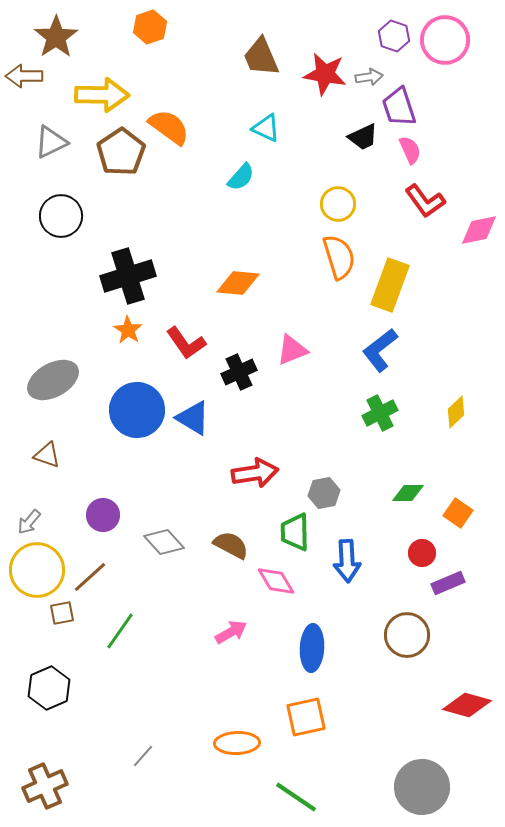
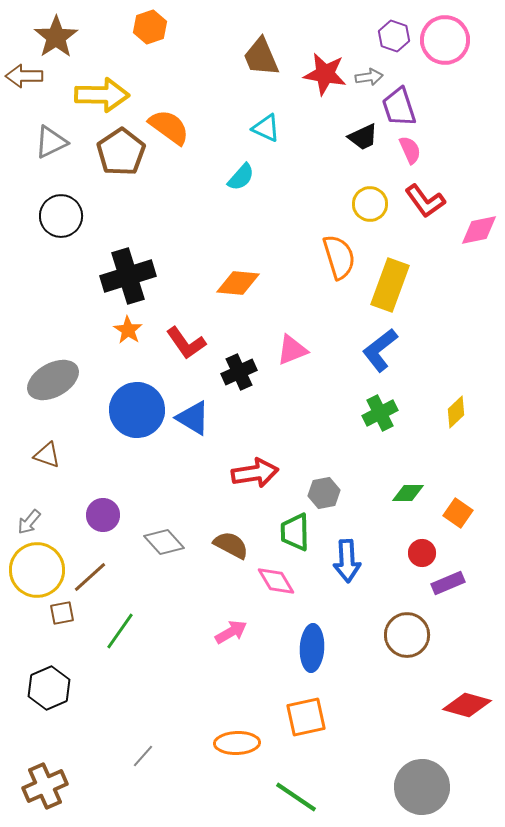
yellow circle at (338, 204): moved 32 px right
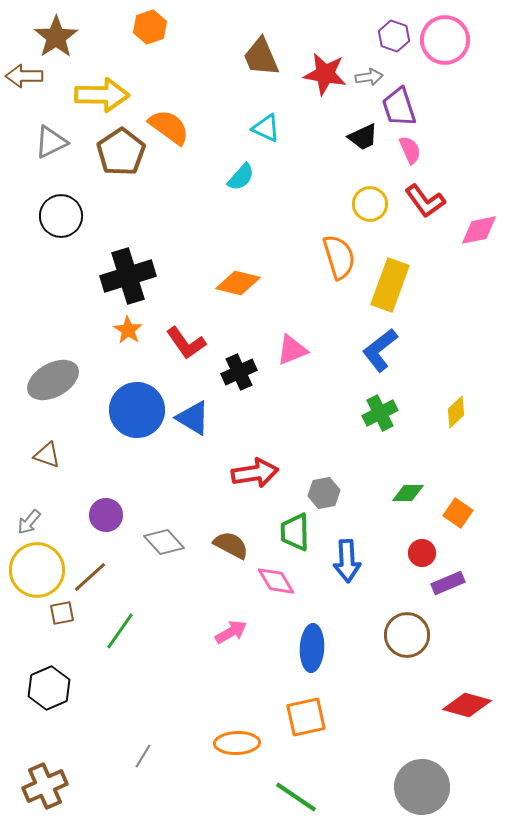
orange diamond at (238, 283): rotated 9 degrees clockwise
purple circle at (103, 515): moved 3 px right
gray line at (143, 756): rotated 10 degrees counterclockwise
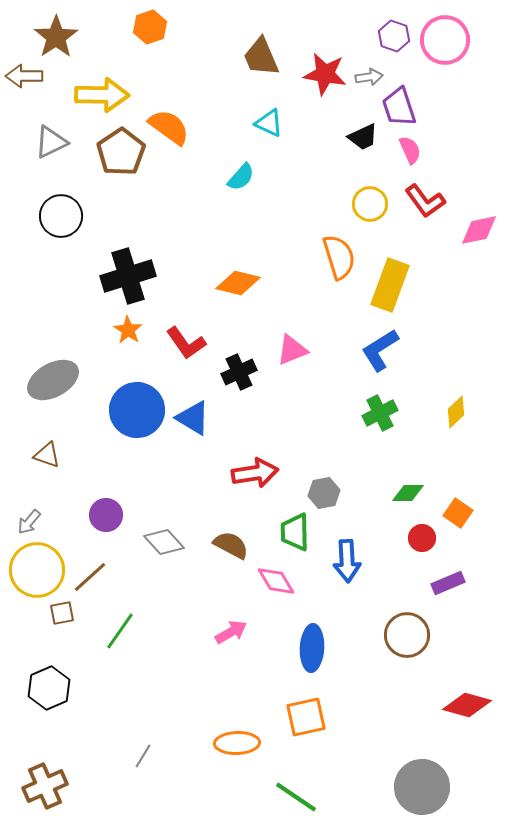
cyan triangle at (266, 128): moved 3 px right, 5 px up
blue L-shape at (380, 350): rotated 6 degrees clockwise
red circle at (422, 553): moved 15 px up
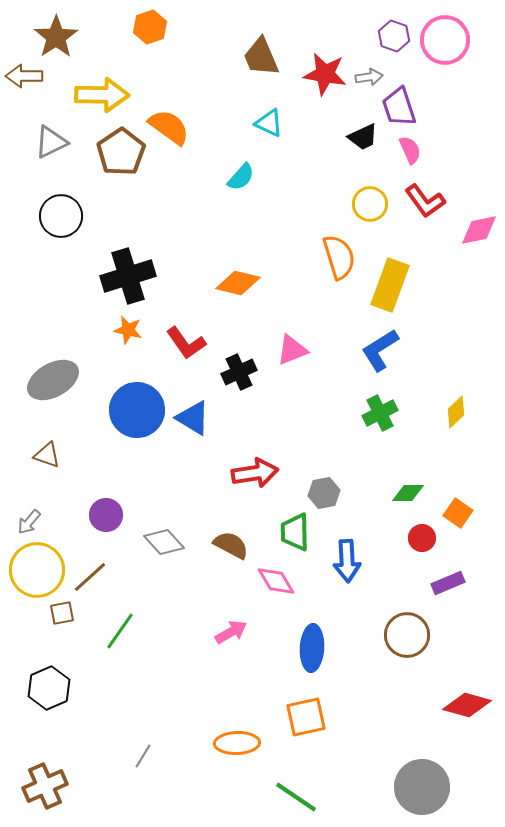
orange star at (128, 330): rotated 20 degrees counterclockwise
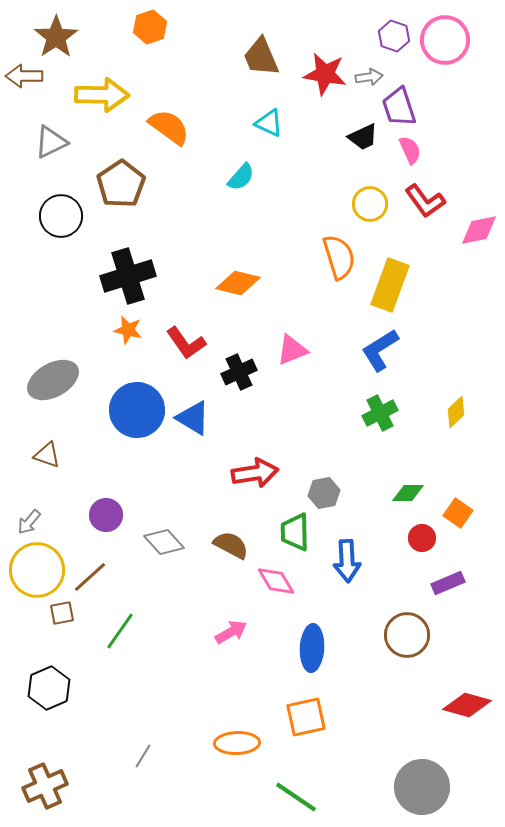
brown pentagon at (121, 152): moved 32 px down
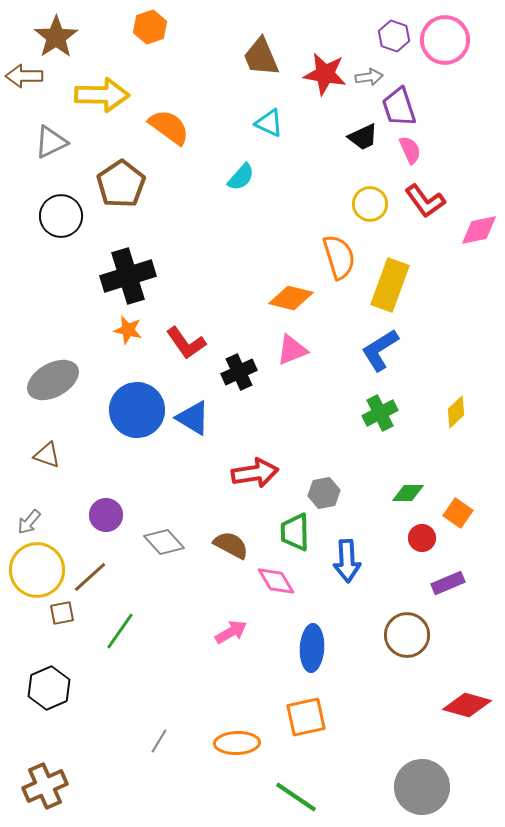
orange diamond at (238, 283): moved 53 px right, 15 px down
gray line at (143, 756): moved 16 px right, 15 px up
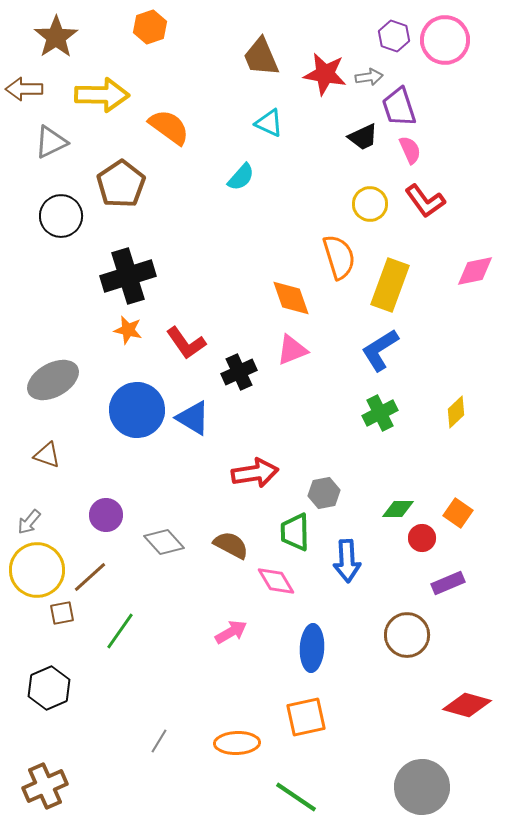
brown arrow at (24, 76): moved 13 px down
pink diamond at (479, 230): moved 4 px left, 41 px down
orange diamond at (291, 298): rotated 57 degrees clockwise
green diamond at (408, 493): moved 10 px left, 16 px down
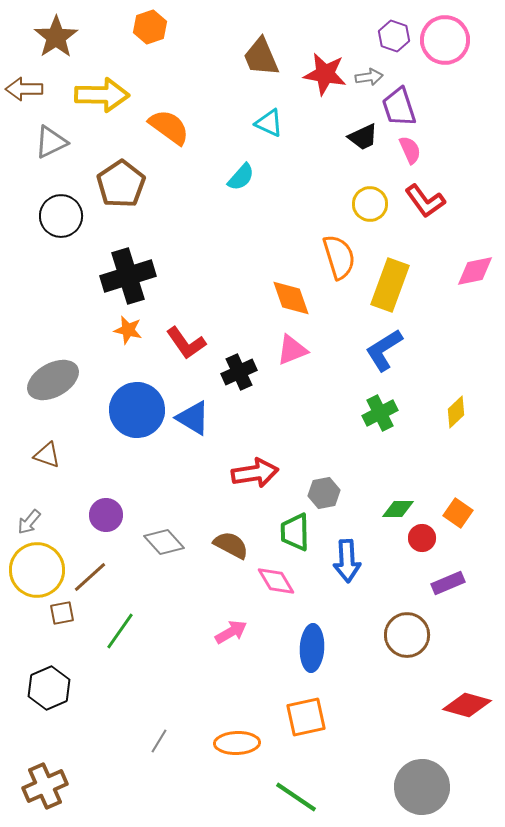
blue L-shape at (380, 350): moved 4 px right
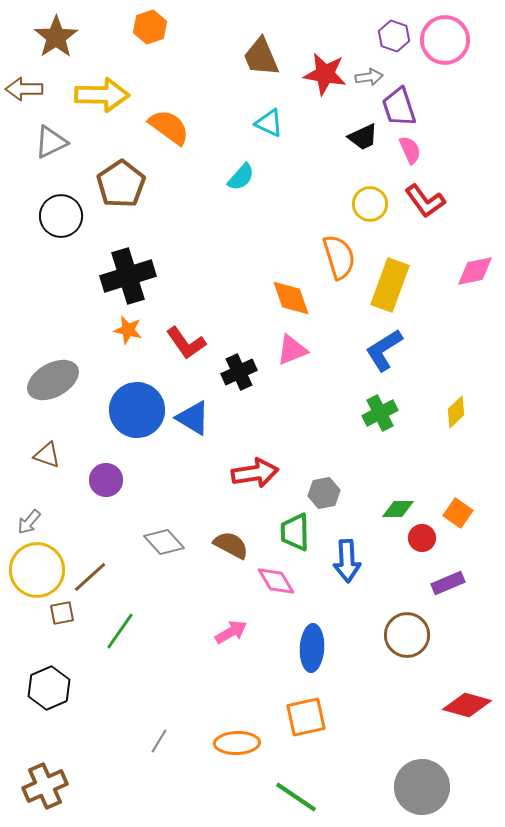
purple circle at (106, 515): moved 35 px up
